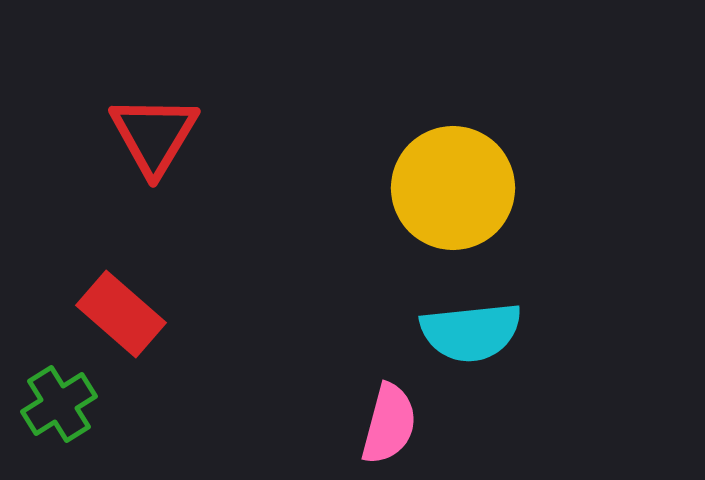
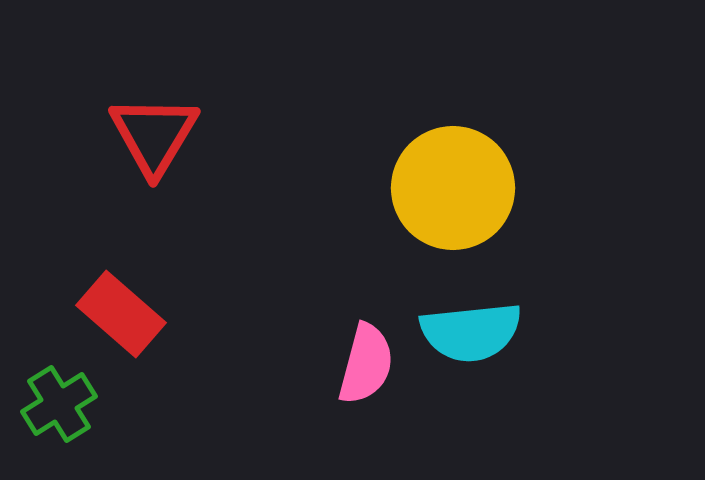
pink semicircle: moved 23 px left, 60 px up
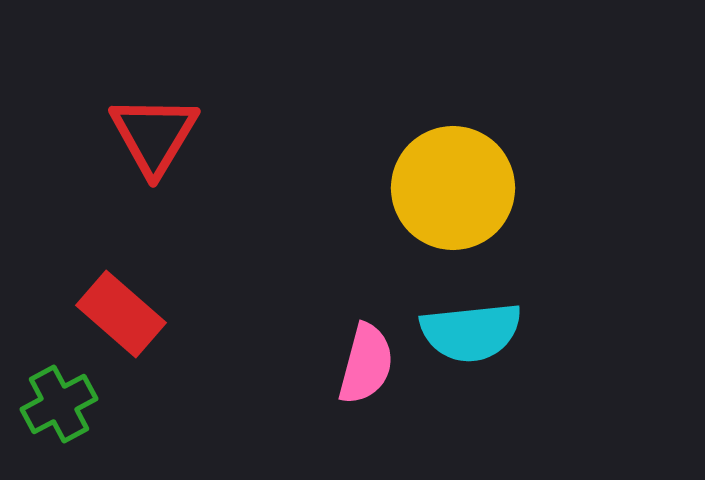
green cross: rotated 4 degrees clockwise
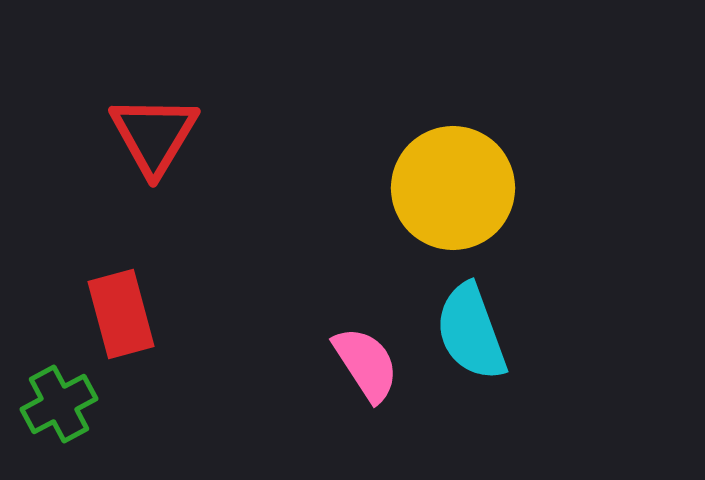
red rectangle: rotated 34 degrees clockwise
cyan semicircle: rotated 76 degrees clockwise
pink semicircle: rotated 48 degrees counterclockwise
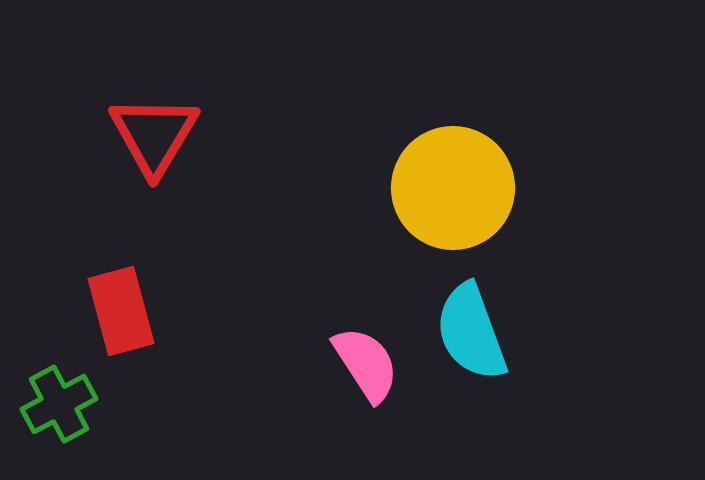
red rectangle: moved 3 px up
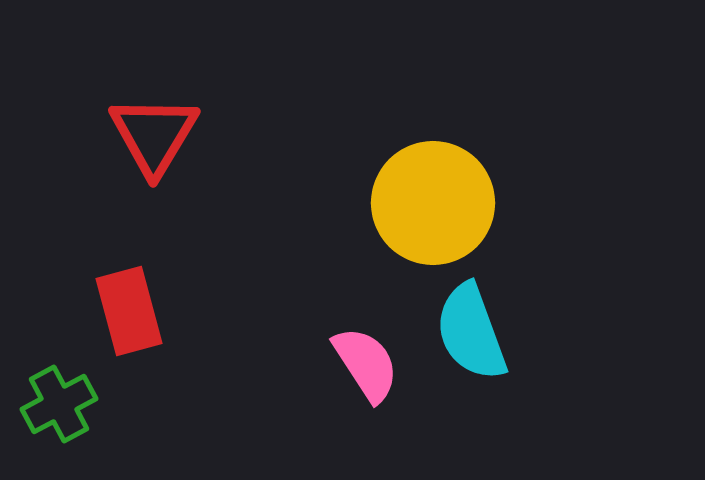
yellow circle: moved 20 px left, 15 px down
red rectangle: moved 8 px right
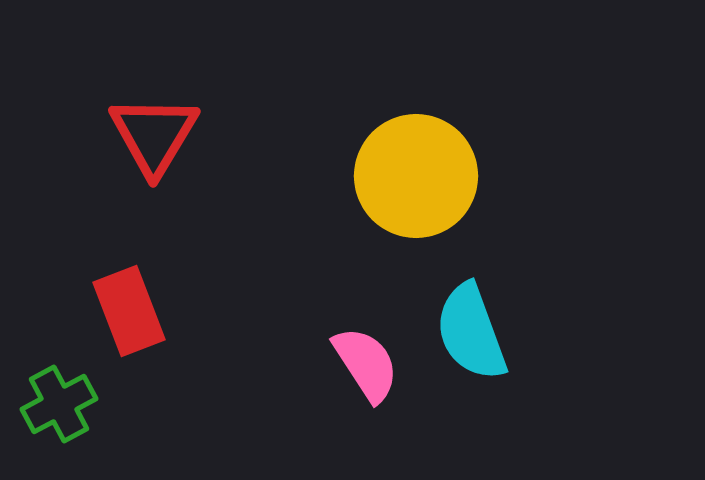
yellow circle: moved 17 px left, 27 px up
red rectangle: rotated 6 degrees counterclockwise
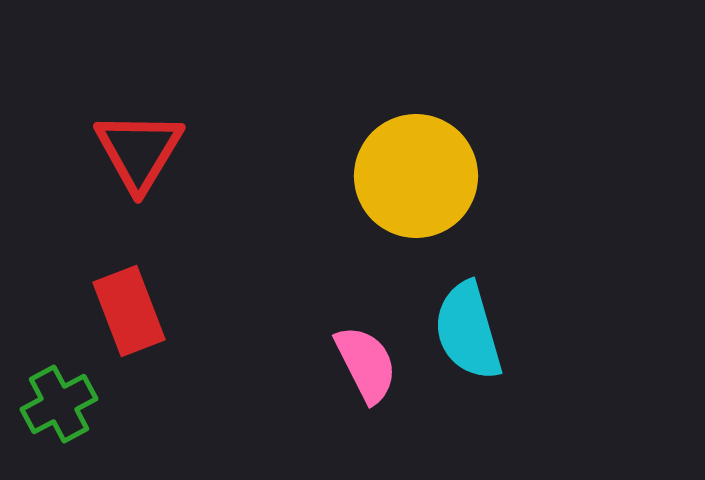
red triangle: moved 15 px left, 16 px down
cyan semicircle: moved 3 px left, 1 px up; rotated 4 degrees clockwise
pink semicircle: rotated 6 degrees clockwise
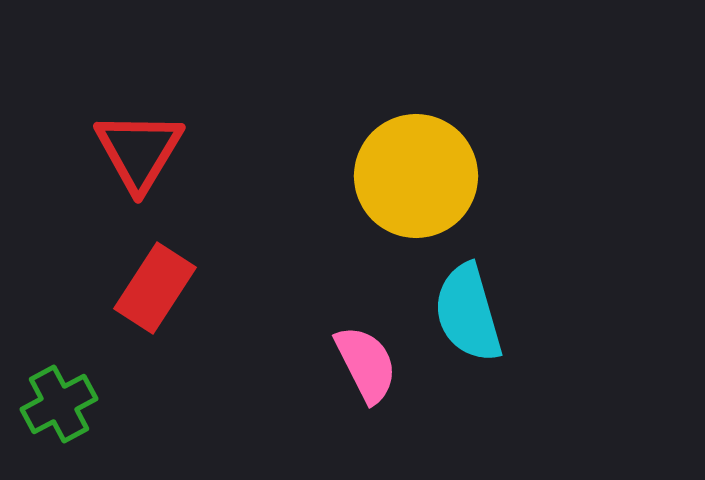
red rectangle: moved 26 px right, 23 px up; rotated 54 degrees clockwise
cyan semicircle: moved 18 px up
